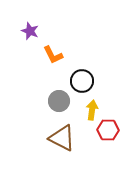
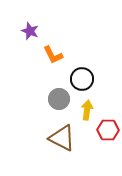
black circle: moved 2 px up
gray circle: moved 2 px up
yellow arrow: moved 5 px left
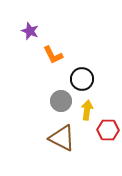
gray circle: moved 2 px right, 2 px down
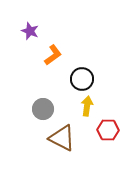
orange L-shape: rotated 100 degrees counterclockwise
gray circle: moved 18 px left, 8 px down
yellow arrow: moved 4 px up
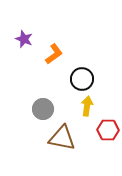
purple star: moved 6 px left, 8 px down
orange L-shape: moved 1 px right, 1 px up
brown triangle: rotated 16 degrees counterclockwise
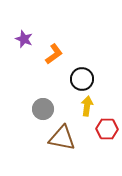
red hexagon: moved 1 px left, 1 px up
